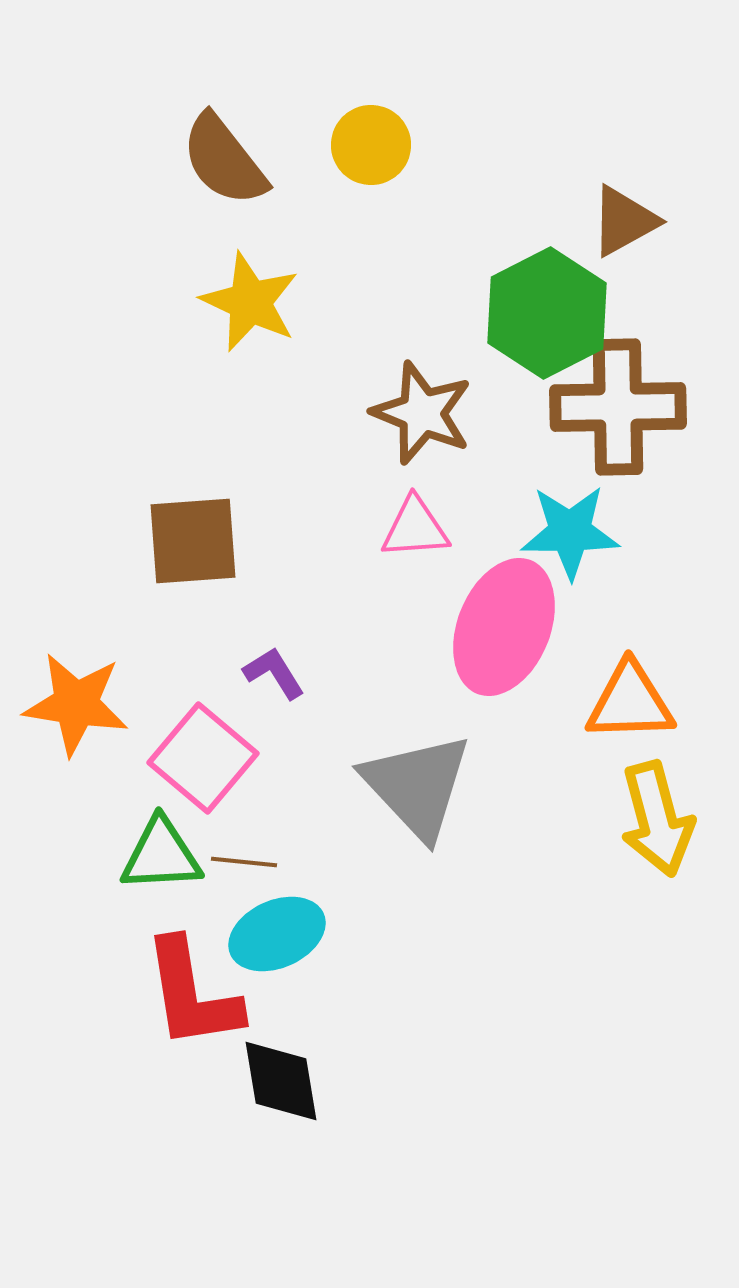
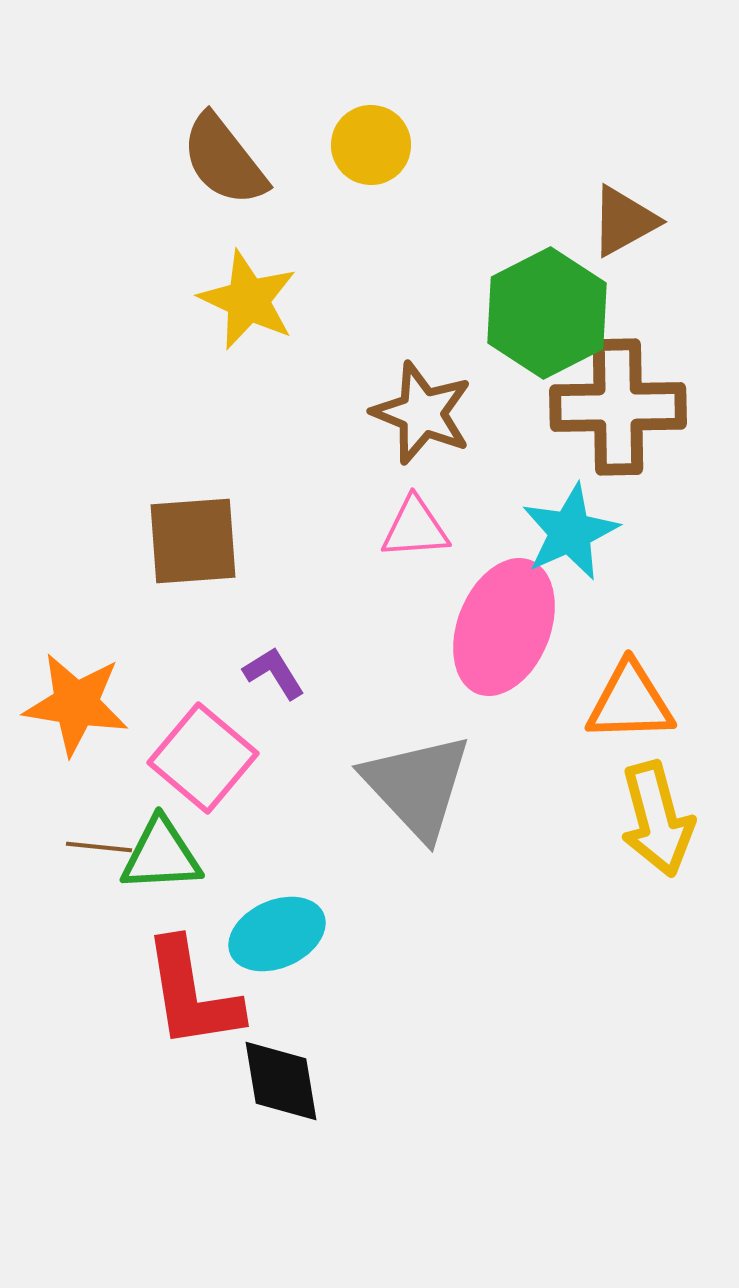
yellow star: moved 2 px left, 2 px up
cyan star: rotated 24 degrees counterclockwise
brown line: moved 145 px left, 15 px up
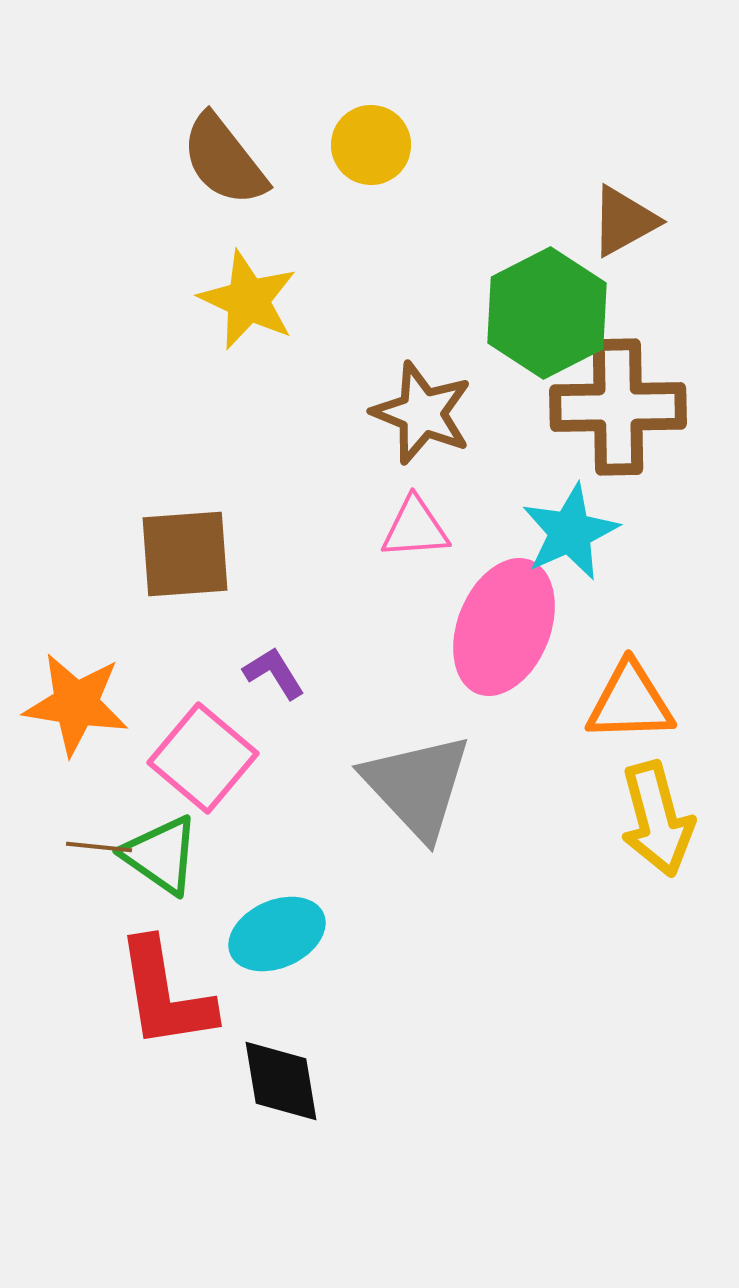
brown square: moved 8 px left, 13 px down
green triangle: rotated 38 degrees clockwise
red L-shape: moved 27 px left
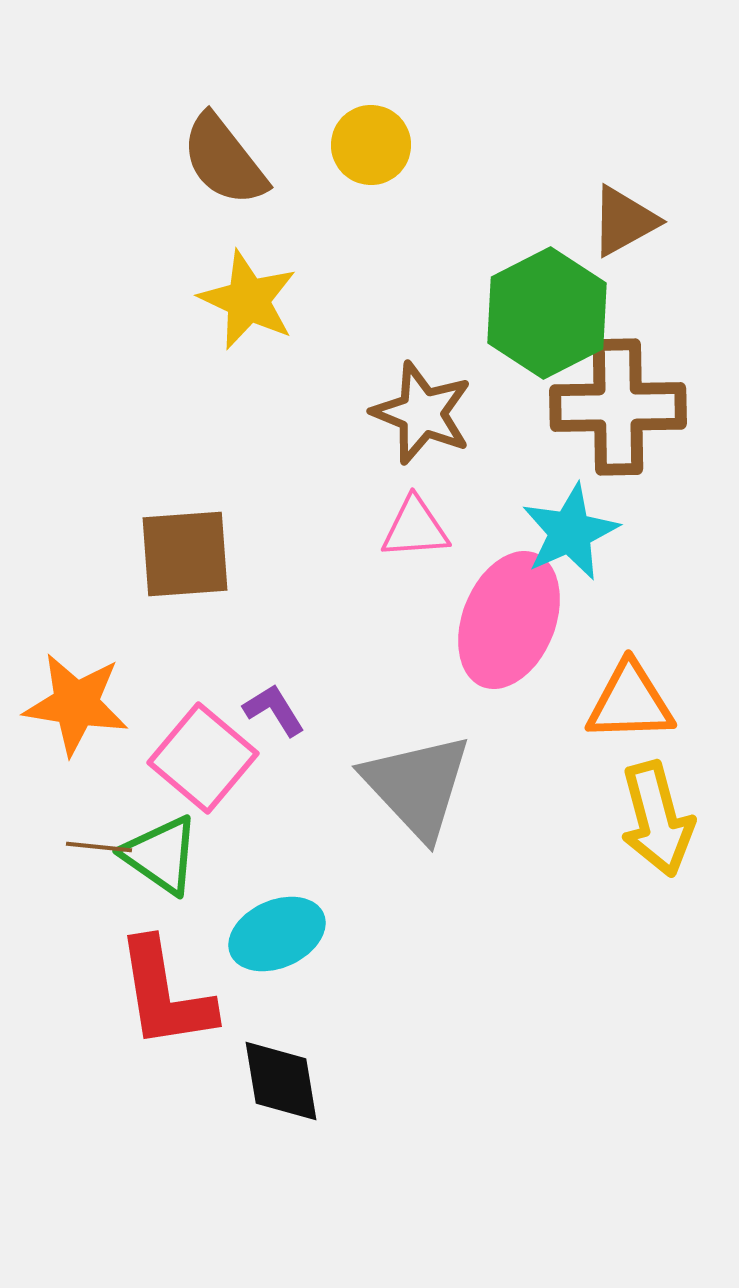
pink ellipse: moved 5 px right, 7 px up
purple L-shape: moved 37 px down
